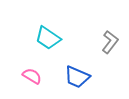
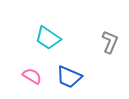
gray L-shape: rotated 15 degrees counterclockwise
blue trapezoid: moved 8 px left
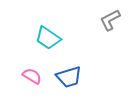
gray L-shape: moved 22 px up; rotated 140 degrees counterclockwise
blue trapezoid: rotated 40 degrees counterclockwise
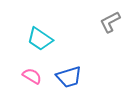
gray L-shape: moved 2 px down
cyan trapezoid: moved 8 px left, 1 px down
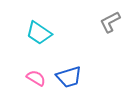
cyan trapezoid: moved 1 px left, 6 px up
pink semicircle: moved 4 px right, 2 px down
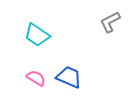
cyan trapezoid: moved 2 px left, 2 px down
blue trapezoid: rotated 140 degrees counterclockwise
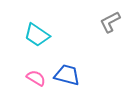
blue trapezoid: moved 2 px left, 2 px up; rotated 8 degrees counterclockwise
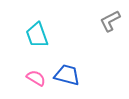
gray L-shape: moved 1 px up
cyan trapezoid: rotated 36 degrees clockwise
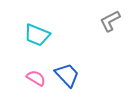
cyan trapezoid: rotated 48 degrees counterclockwise
blue trapezoid: rotated 32 degrees clockwise
